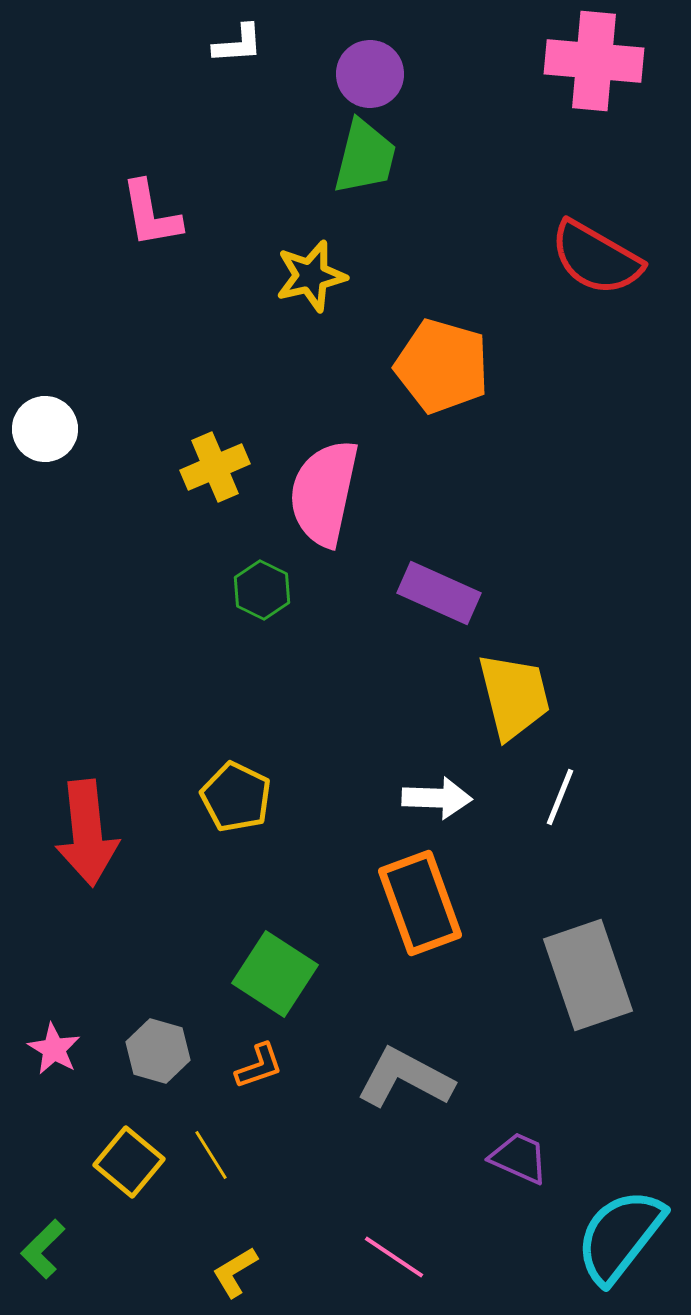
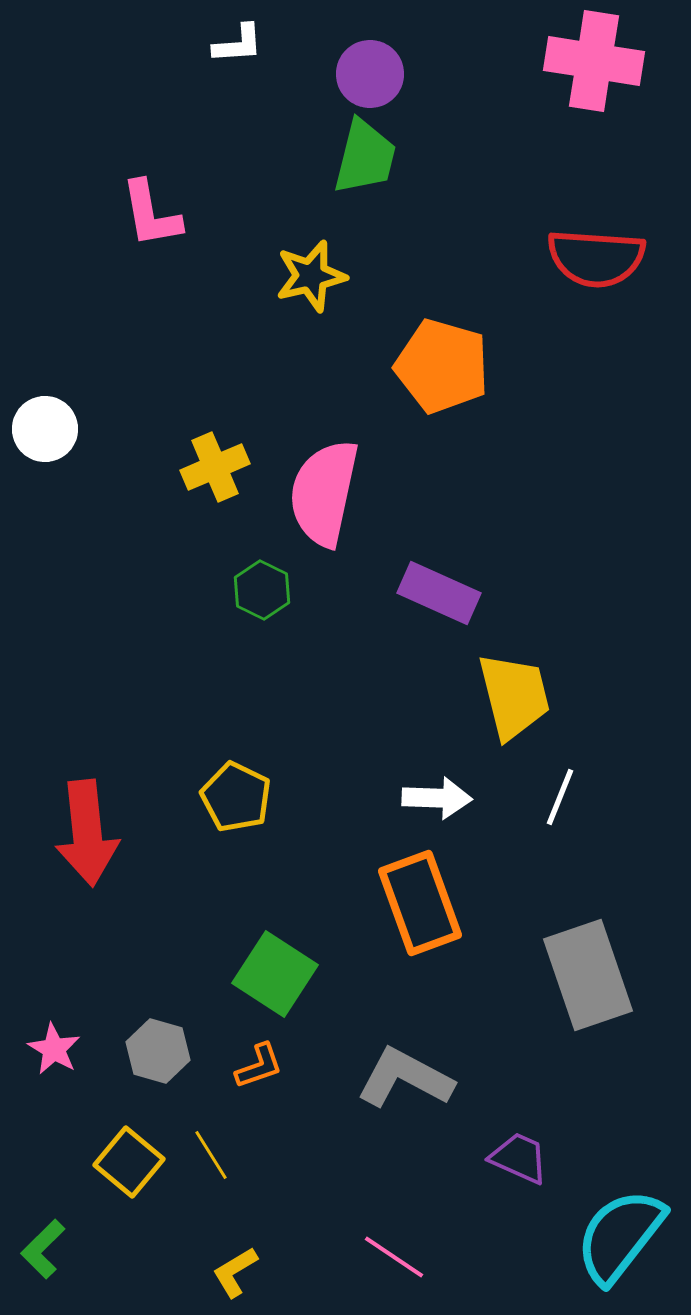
pink cross: rotated 4 degrees clockwise
red semicircle: rotated 26 degrees counterclockwise
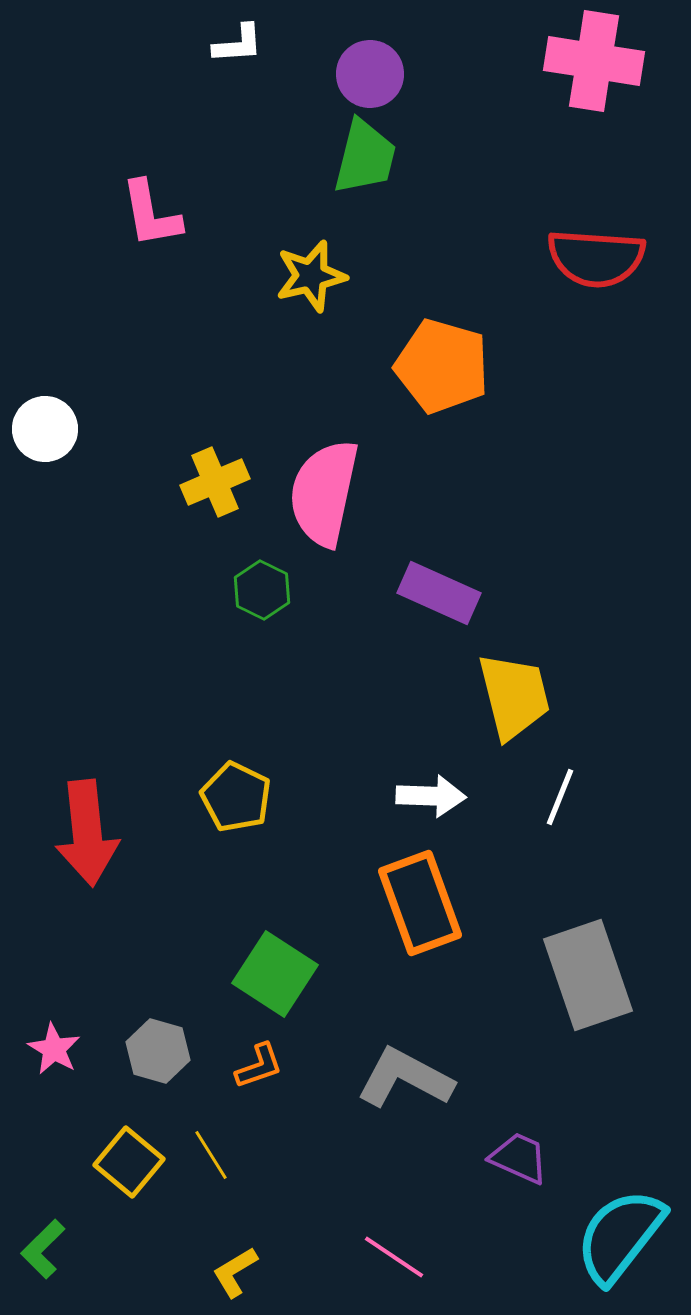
yellow cross: moved 15 px down
white arrow: moved 6 px left, 2 px up
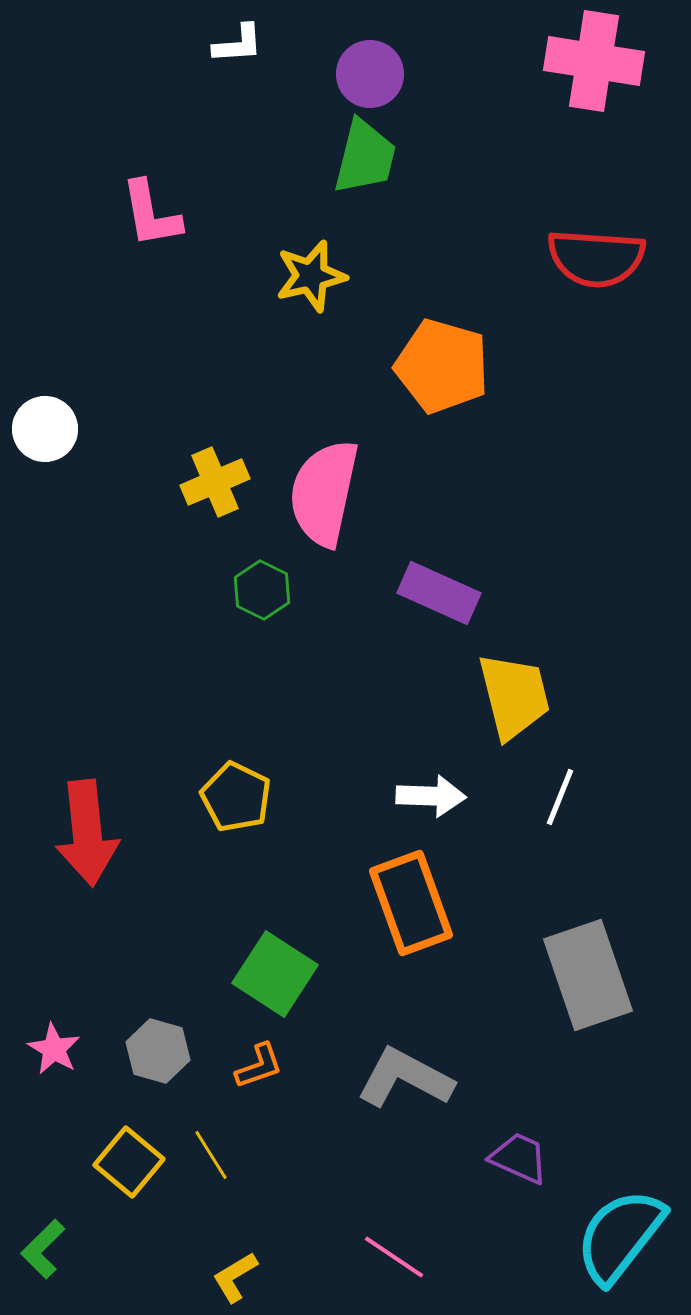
orange rectangle: moved 9 px left
yellow L-shape: moved 5 px down
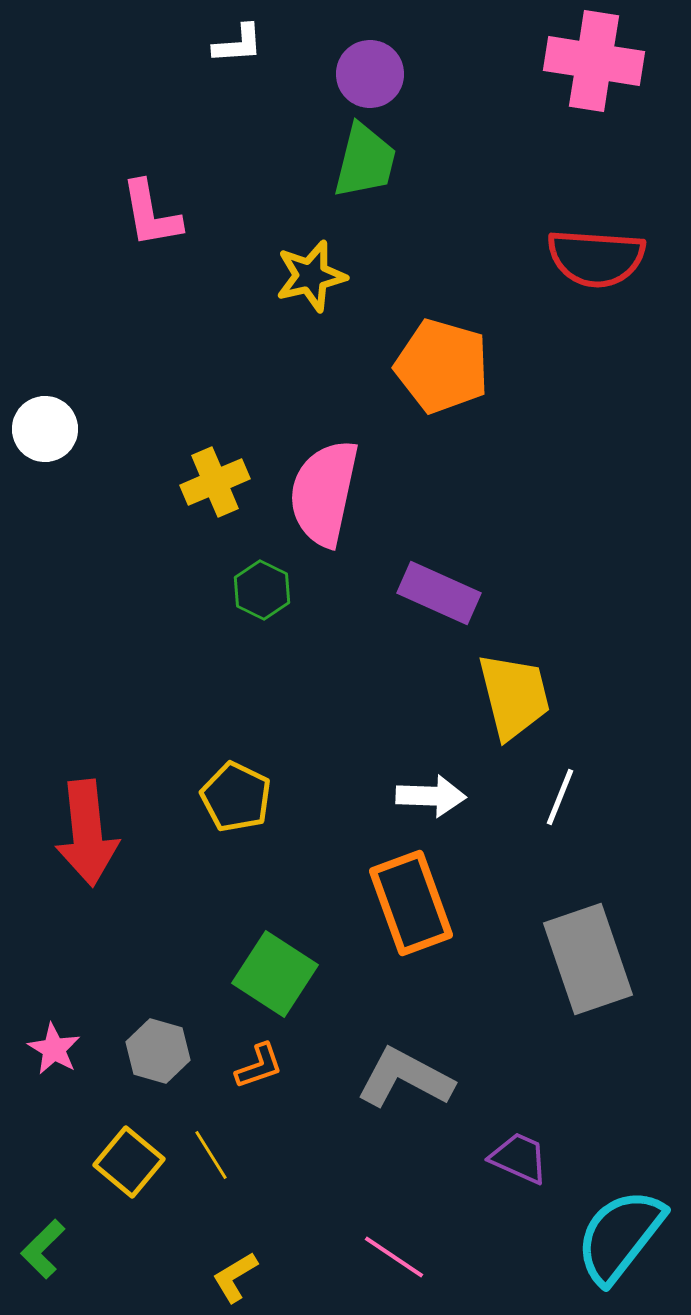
green trapezoid: moved 4 px down
gray rectangle: moved 16 px up
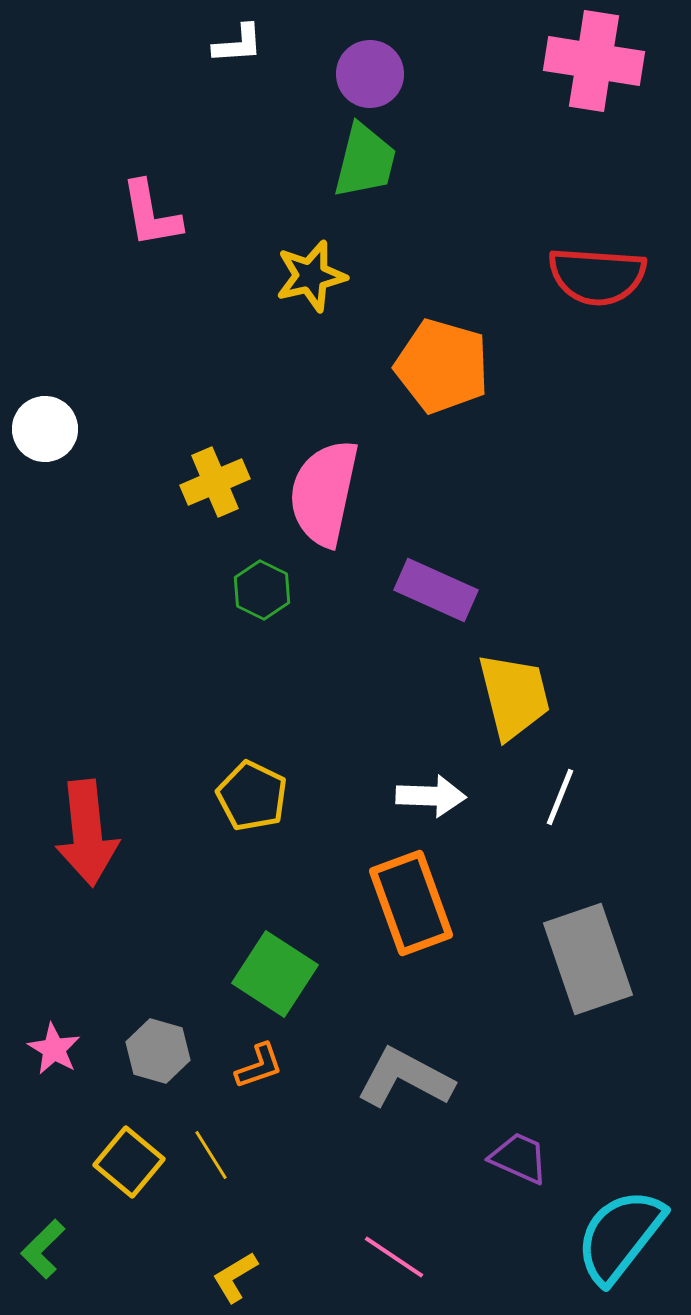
red semicircle: moved 1 px right, 18 px down
purple rectangle: moved 3 px left, 3 px up
yellow pentagon: moved 16 px right, 1 px up
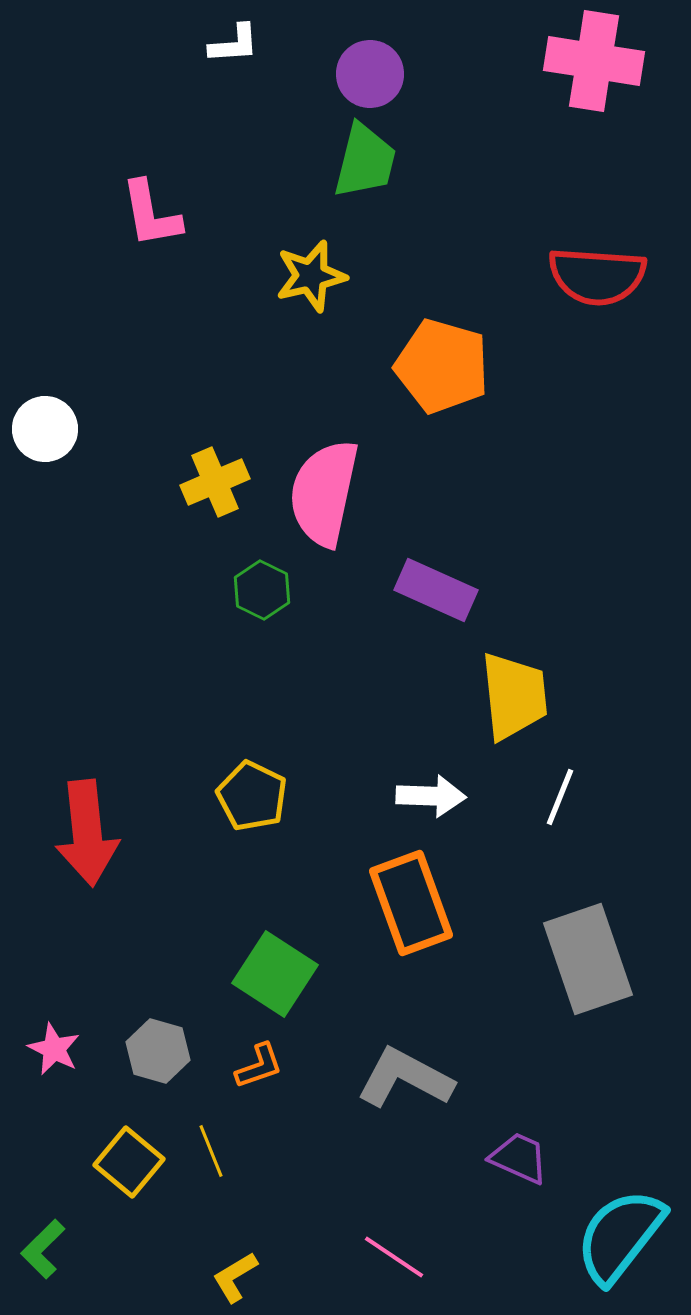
white L-shape: moved 4 px left
yellow trapezoid: rotated 8 degrees clockwise
pink star: rotated 4 degrees counterclockwise
yellow line: moved 4 px up; rotated 10 degrees clockwise
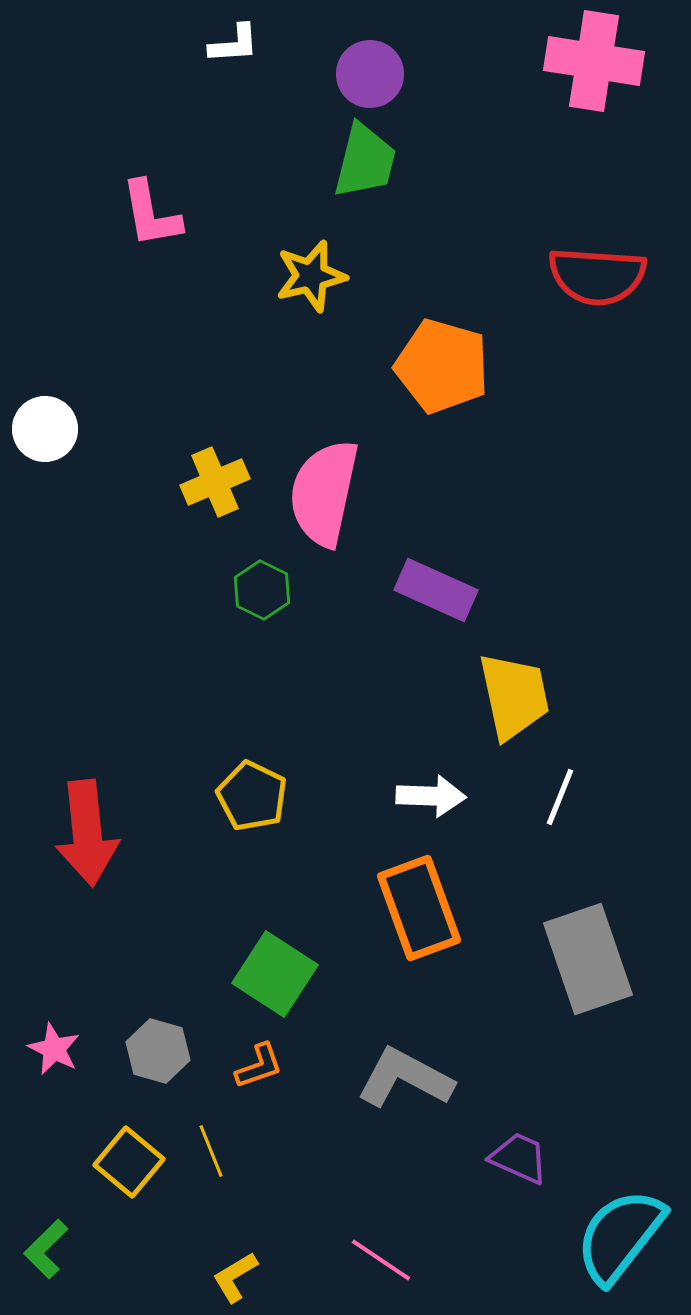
yellow trapezoid: rotated 6 degrees counterclockwise
orange rectangle: moved 8 px right, 5 px down
green L-shape: moved 3 px right
pink line: moved 13 px left, 3 px down
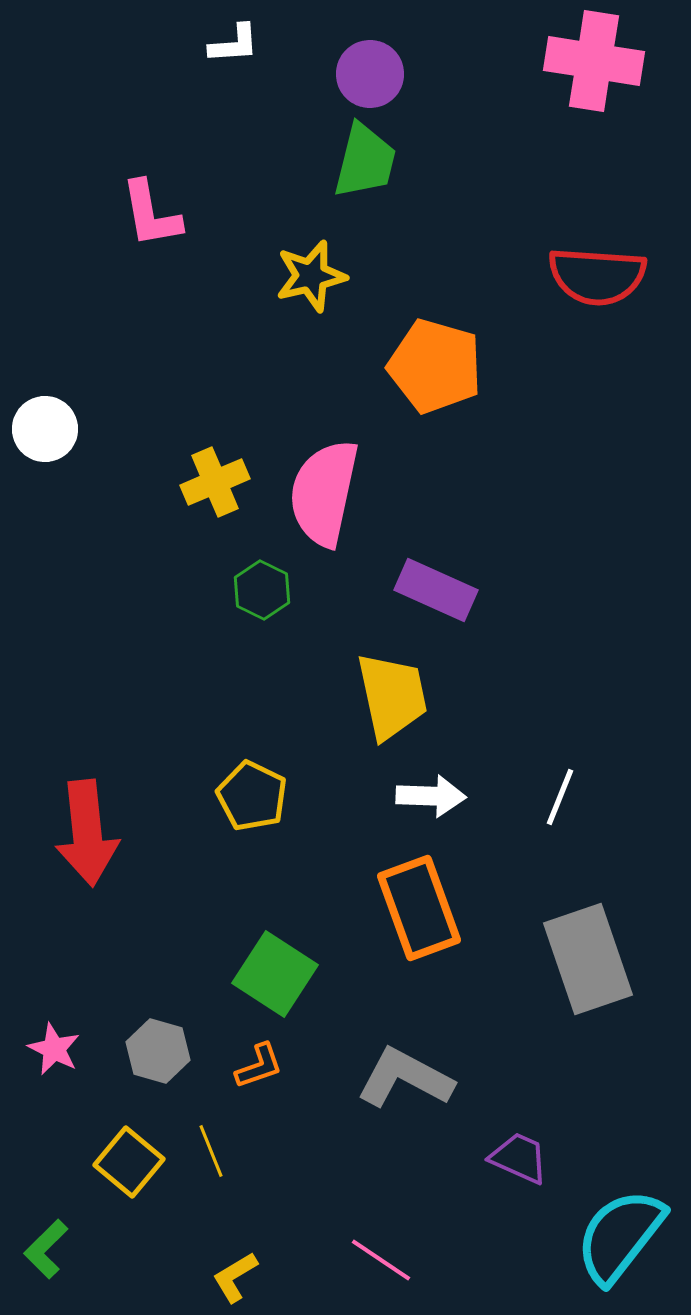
orange pentagon: moved 7 px left
yellow trapezoid: moved 122 px left
